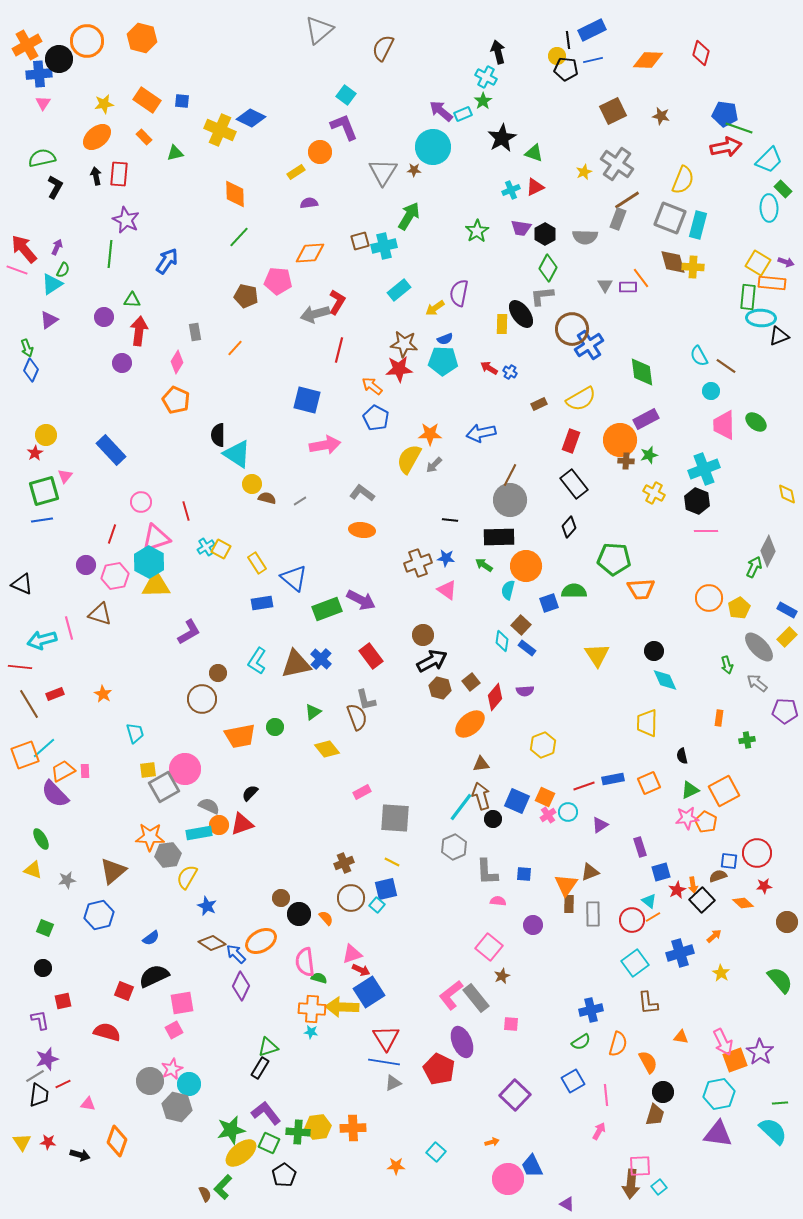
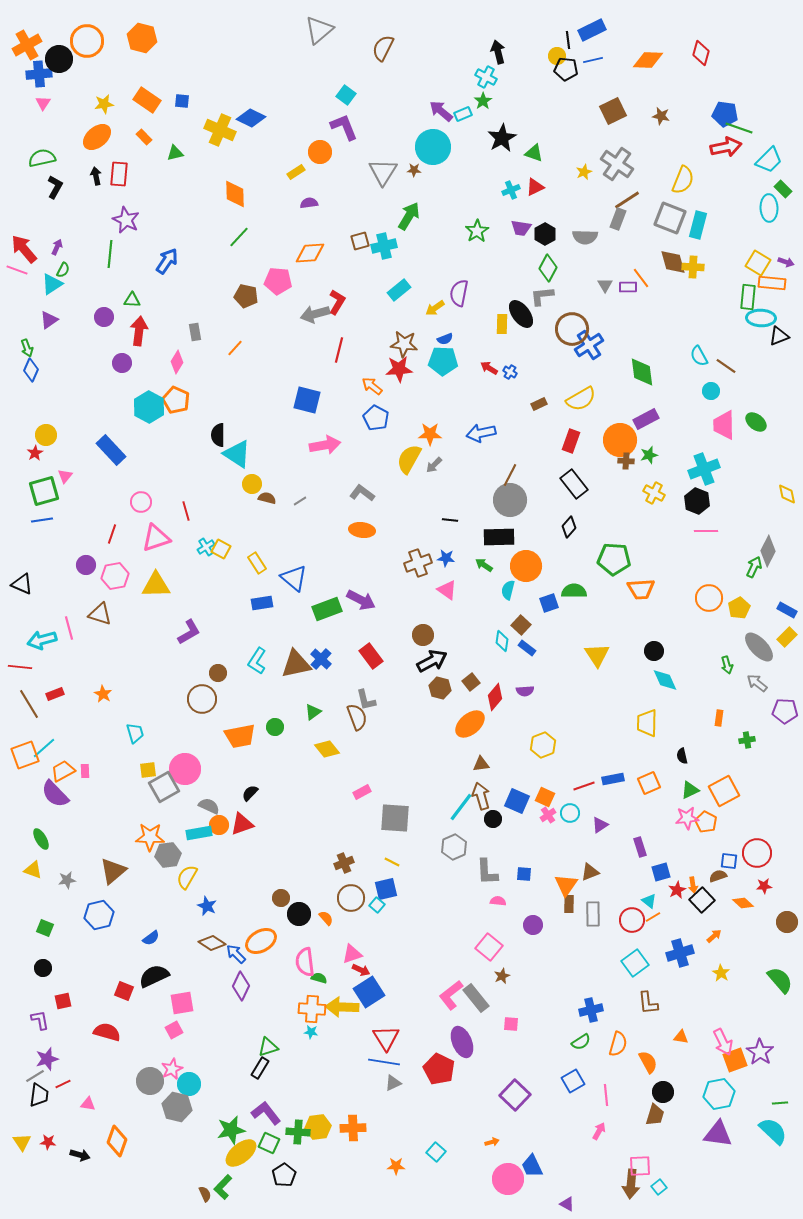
cyan hexagon at (149, 562): moved 155 px up
cyan circle at (568, 812): moved 2 px right, 1 px down
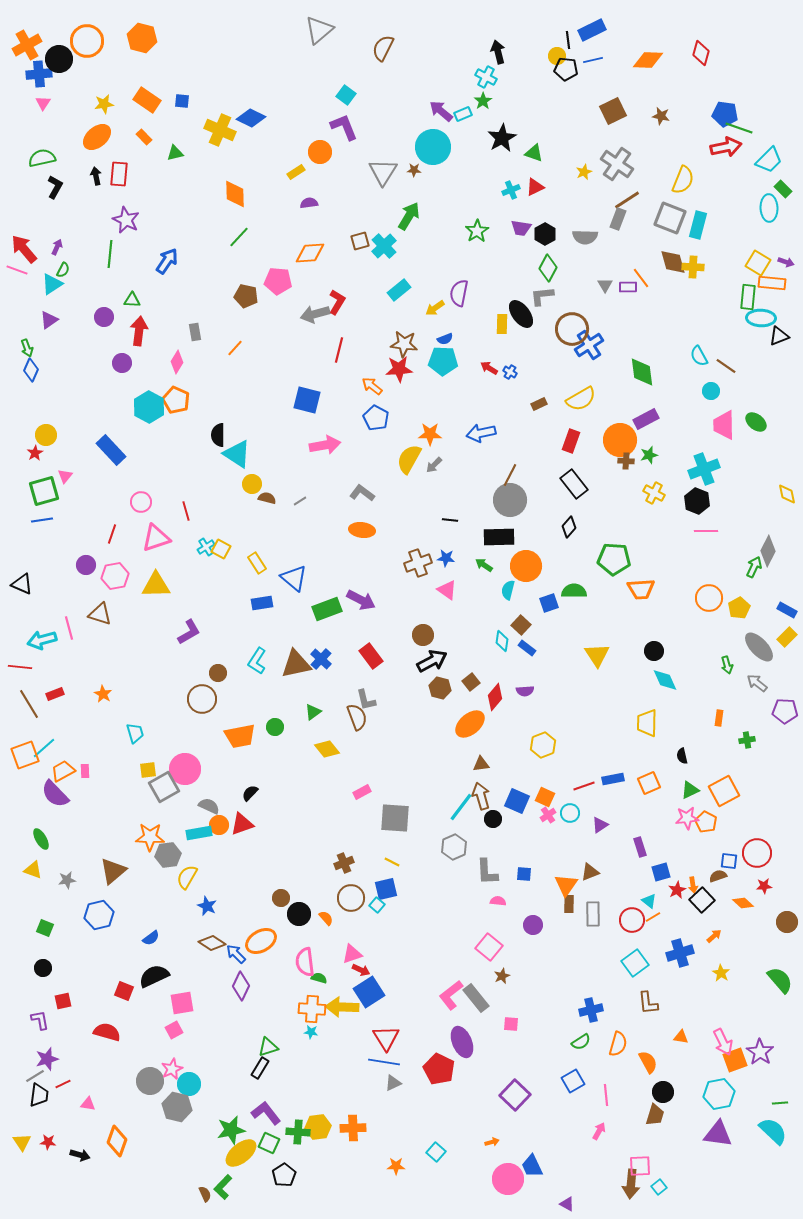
cyan cross at (384, 246): rotated 30 degrees counterclockwise
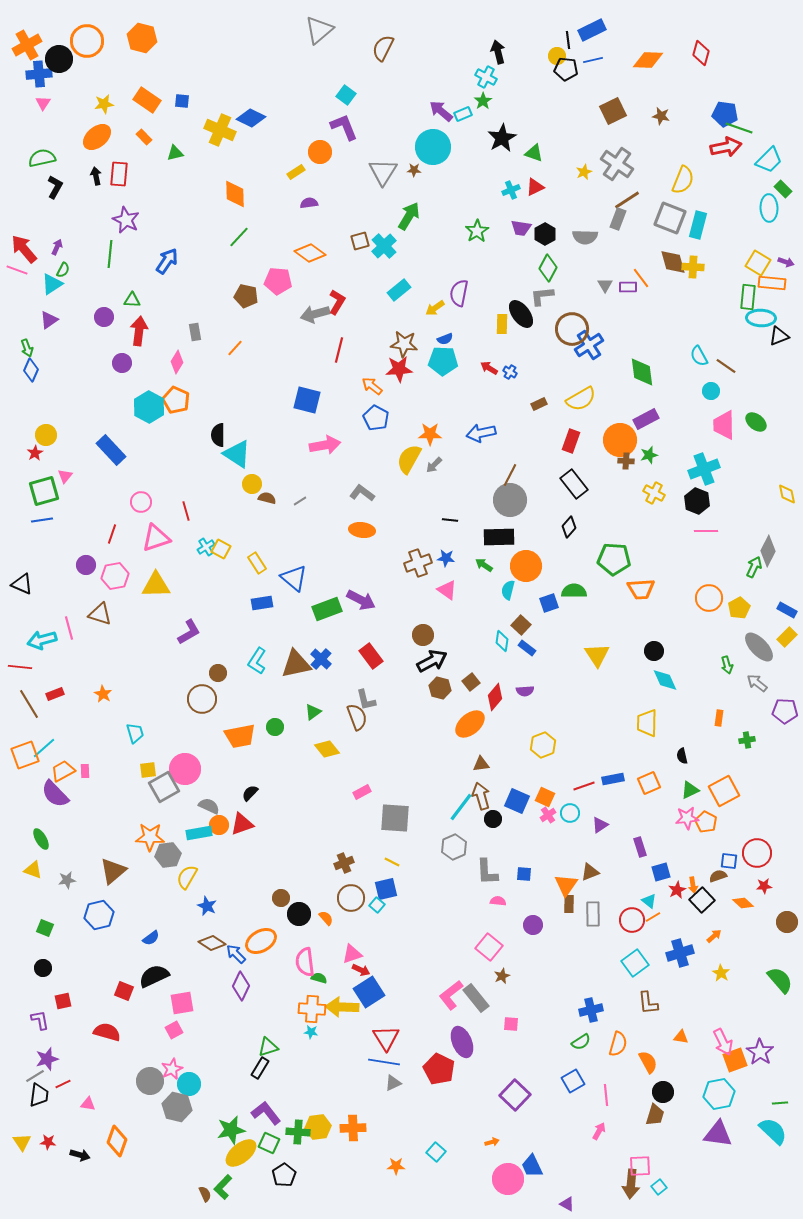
orange diamond at (310, 253): rotated 40 degrees clockwise
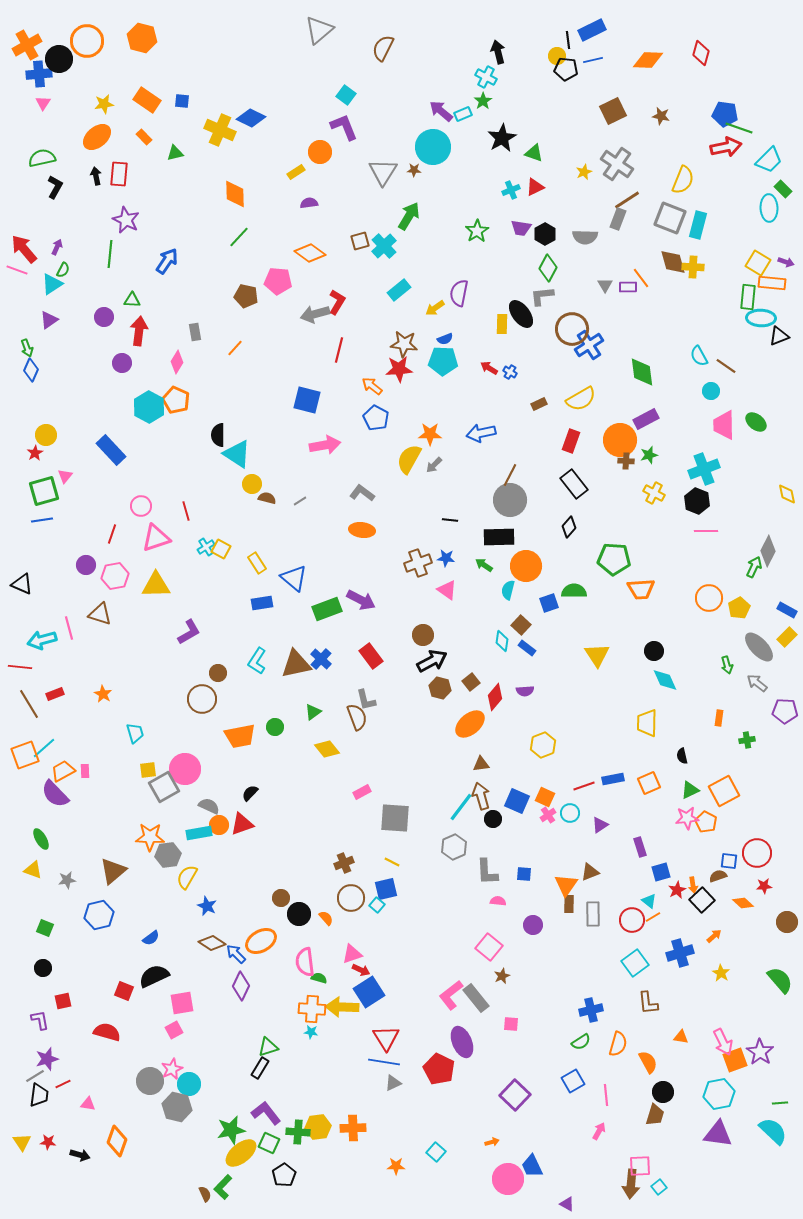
pink circle at (141, 502): moved 4 px down
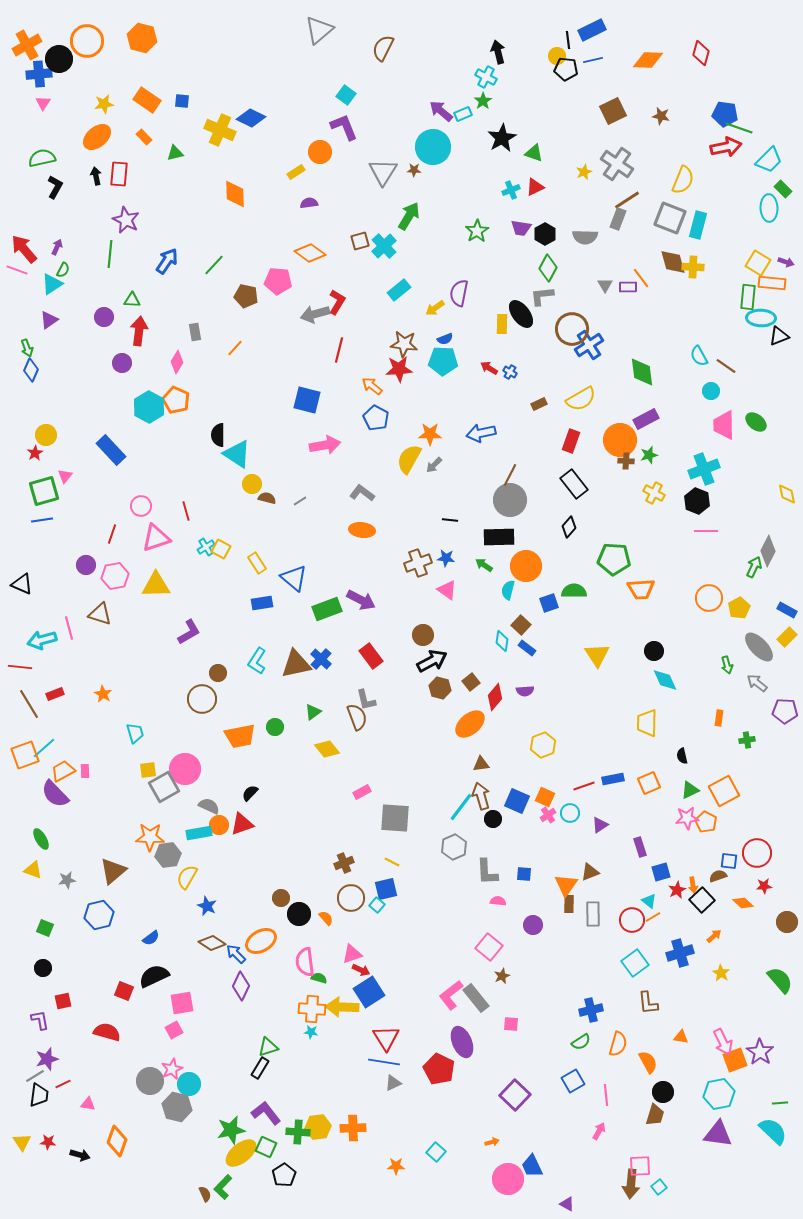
green line at (239, 237): moved 25 px left, 28 px down
green square at (269, 1143): moved 3 px left, 4 px down
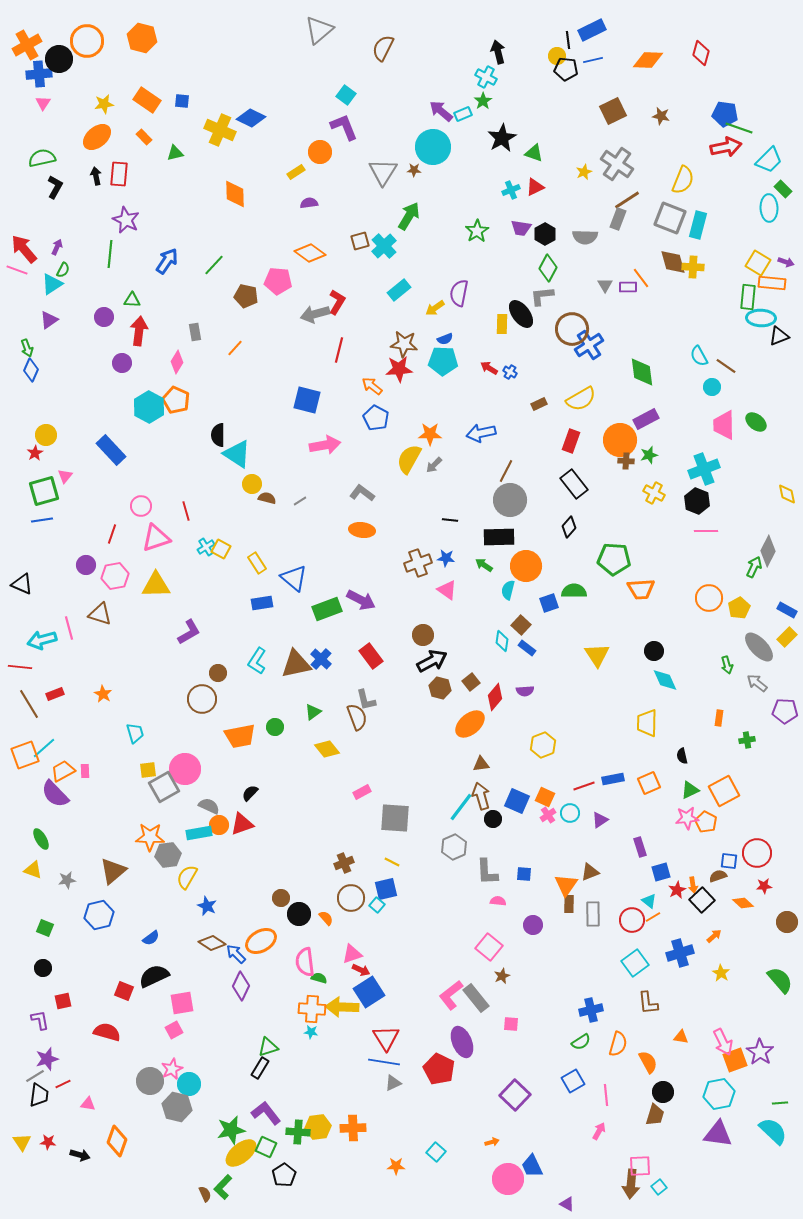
cyan circle at (711, 391): moved 1 px right, 4 px up
brown line at (510, 475): moved 4 px left, 4 px up
purple triangle at (600, 825): moved 5 px up
